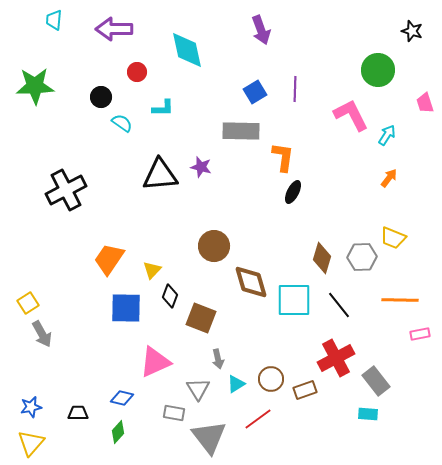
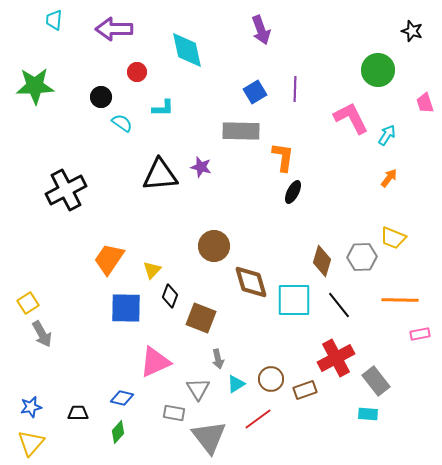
pink L-shape at (351, 115): moved 3 px down
brown diamond at (322, 258): moved 3 px down
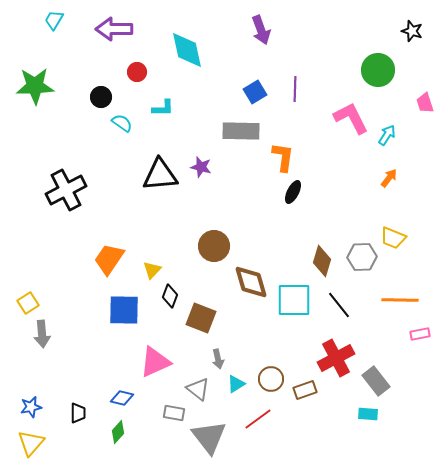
cyan trapezoid at (54, 20): rotated 25 degrees clockwise
blue square at (126, 308): moved 2 px left, 2 px down
gray arrow at (42, 334): rotated 24 degrees clockwise
gray triangle at (198, 389): rotated 20 degrees counterclockwise
black trapezoid at (78, 413): rotated 90 degrees clockwise
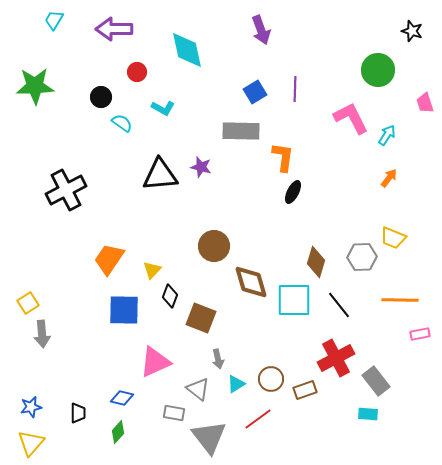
cyan L-shape at (163, 108): rotated 30 degrees clockwise
brown diamond at (322, 261): moved 6 px left, 1 px down
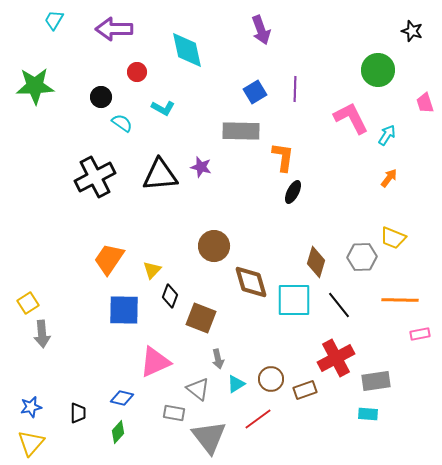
black cross at (66, 190): moved 29 px right, 13 px up
gray rectangle at (376, 381): rotated 60 degrees counterclockwise
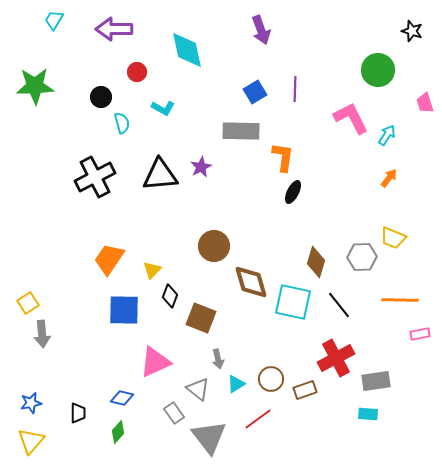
cyan semicircle at (122, 123): rotated 40 degrees clockwise
purple star at (201, 167): rotated 30 degrees clockwise
cyan square at (294, 300): moved 1 px left, 2 px down; rotated 12 degrees clockwise
blue star at (31, 407): moved 4 px up
gray rectangle at (174, 413): rotated 45 degrees clockwise
yellow triangle at (31, 443): moved 2 px up
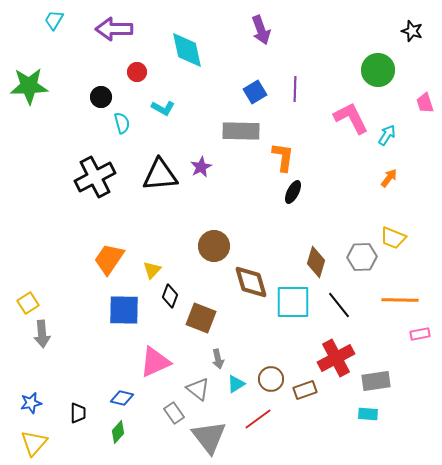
green star at (35, 86): moved 6 px left
cyan square at (293, 302): rotated 12 degrees counterclockwise
yellow triangle at (31, 441): moved 3 px right, 2 px down
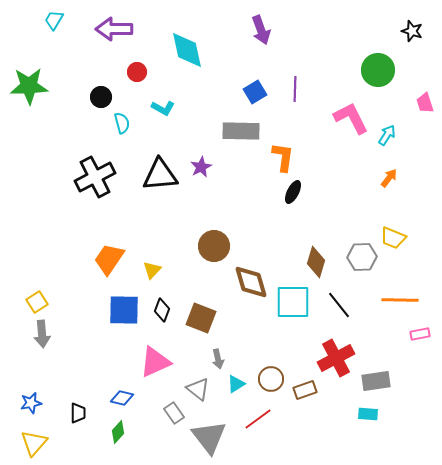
black diamond at (170, 296): moved 8 px left, 14 px down
yellow square at (28, 303): moved 9 px right, 1 px up
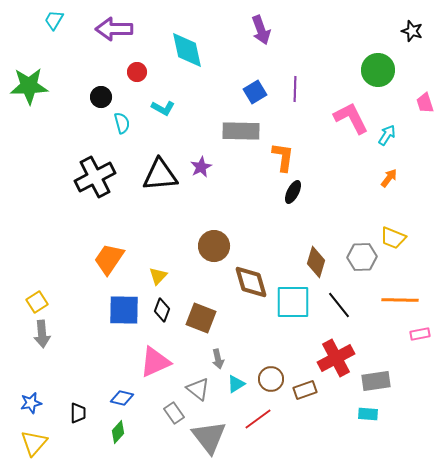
yellow triangle at (152, 270): moved 6 px right, 6 px down
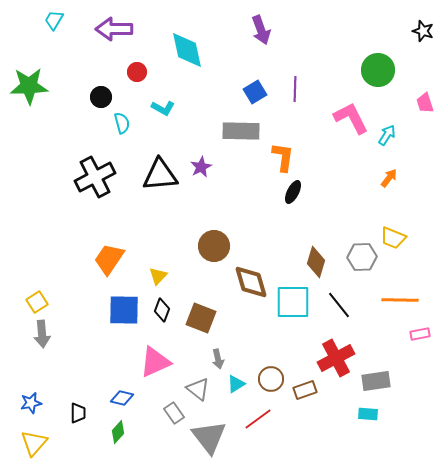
black star at (412, 31): moved 11 px right
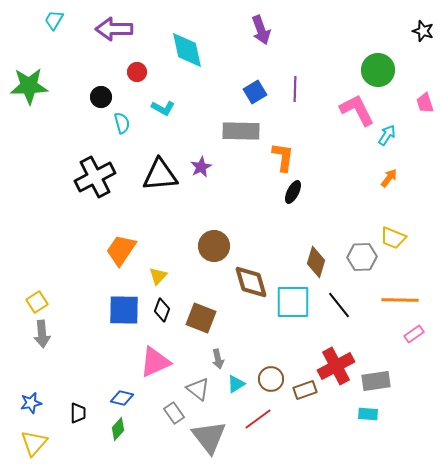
pink L-shape at (351, 118): moved 6 px right, 8 px up
orange trapezoid at (109, 259): moved 12 px right, 9 px up
pink rectangle at (420, 334): moved 6 px left; rotated 24 degrees counterclockwise
red cross at (336, 358): moved 8 px down
green diamond at (118, 432): moved 3 px up
